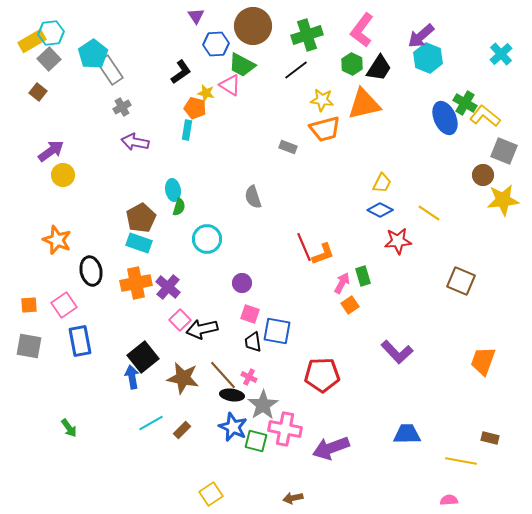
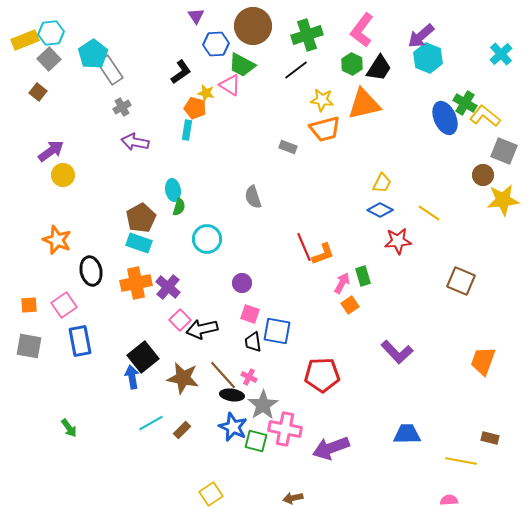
yellow rectangle at (32, 41): moved 7 px left, 1 px up; rotated 8 degrees clockwise
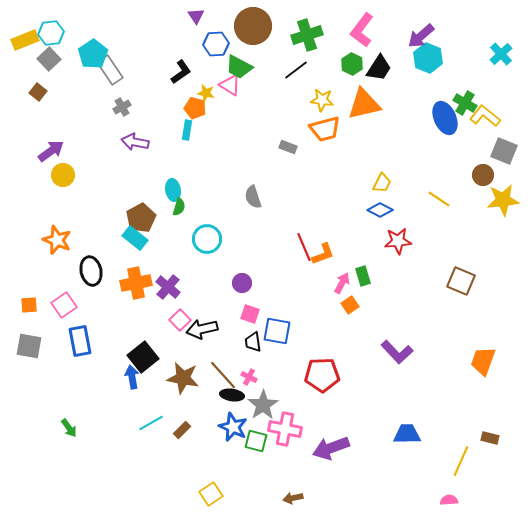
green trapezoid at (242, 65): moved 3 px left, 2 px down
yellow line at (429, 213): moved 10 px right, 14 px up
cyan rectangle at (139, 243): moved 4 px left, 5 px up; rotated 20 degrees clockwise
yellow line at (461, 461): rotated 76 degrees counterclockwise
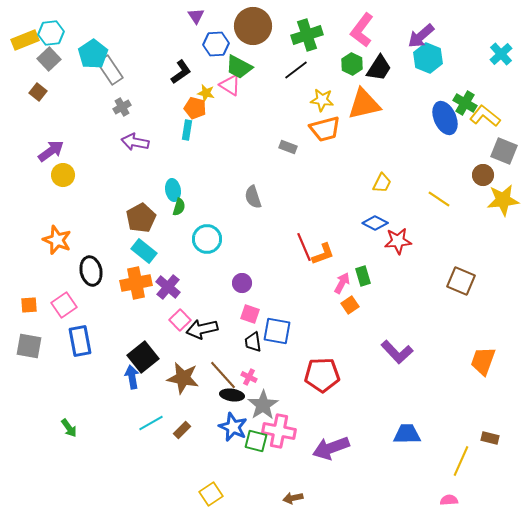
blue diamond at (380, 210): moved 5 px left, 13 px down
cyan rectangle at (135, 238): moved 9 px right, 13 px down
pink cross at (285, 429): moved 6 px left, 2 px down
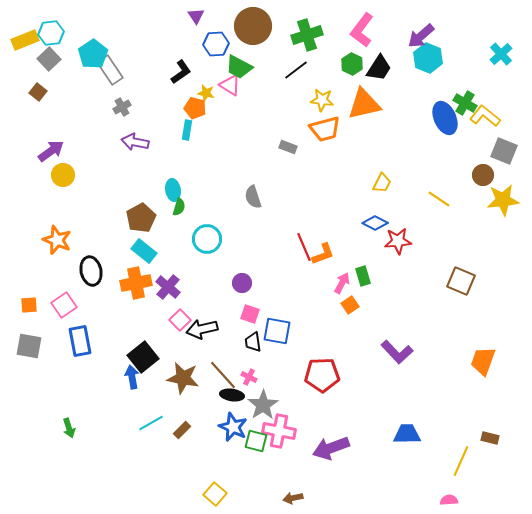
green arrow at (69, 428): rotated 18 degrees clockwise
yellow square at (211, 494): moved 4 px right; rotated 15 degrees counterclockwise
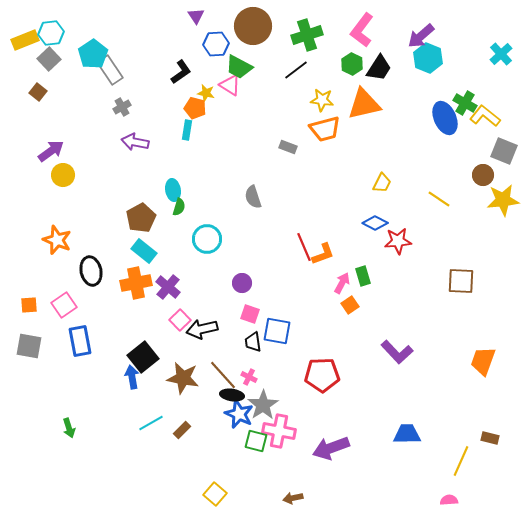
brown square at (461, 281): rotated 20 degrees counterclockwise
blue star at (233, 427): moved 6 px right, 13 px up
